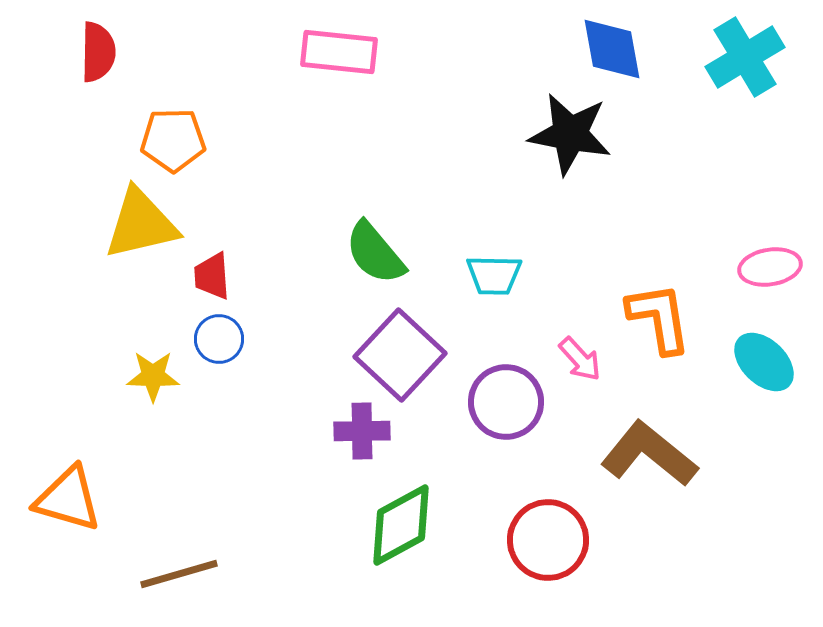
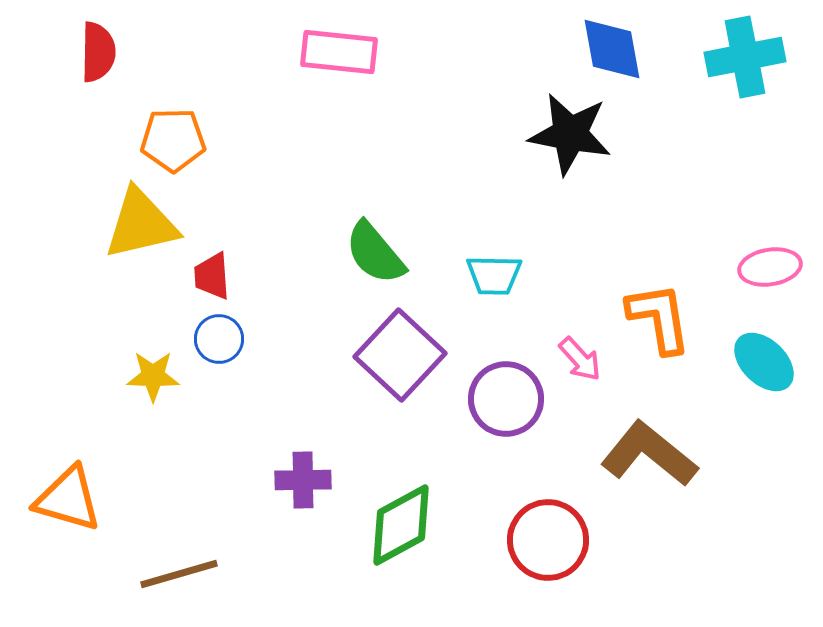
cyan cross: rotated 20 degrees clockwise
purple circle: moved 3 px up
purple cross: moved 59 px left, 49 px down
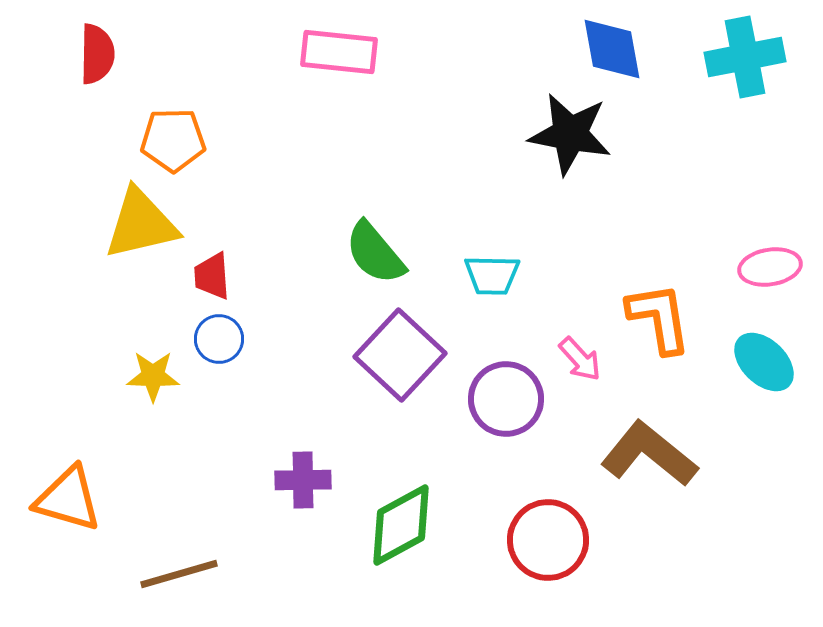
red semicircle: moved 1 px left, 2 px down
cyan trapezoid: moved 2 px left
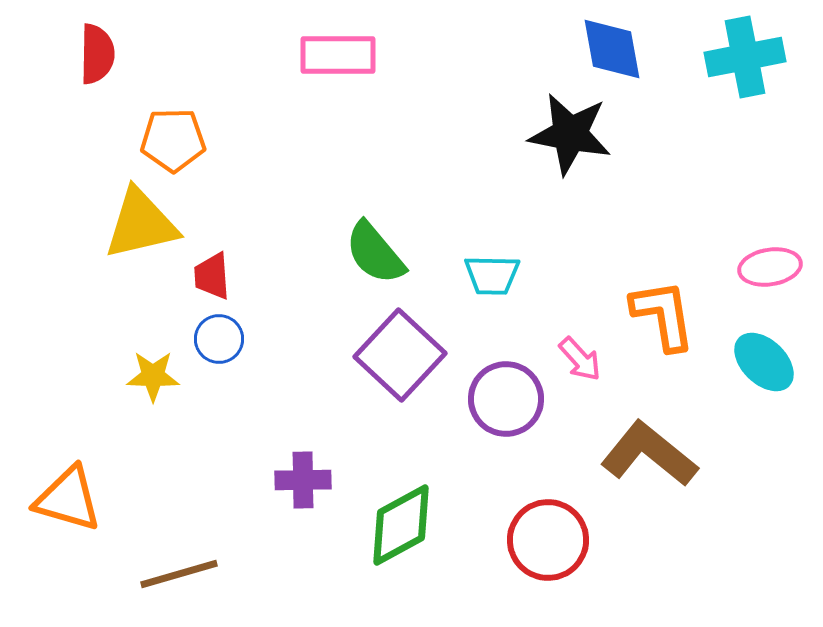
pink rectangle: moved 1 px left, 3 px down; rotated 6 degrees counterclockwise
orange L-shape: moved 4 px right, 3 px up
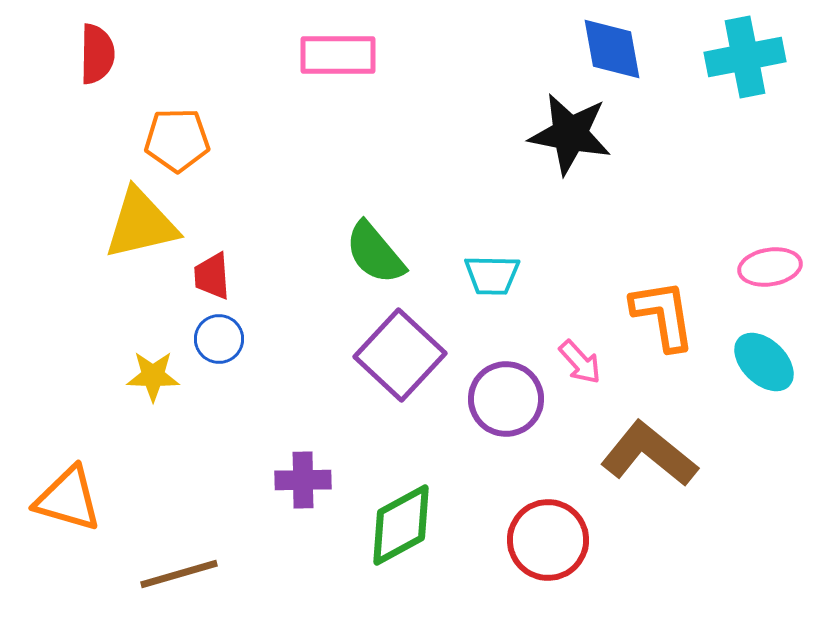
orange pentagon: moved 4 px right
pink arrow: moved 3 px down
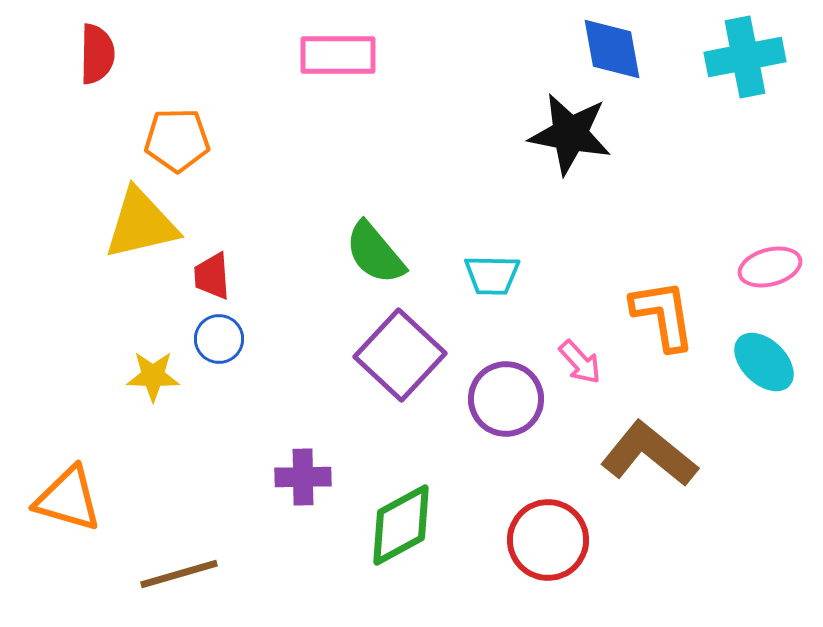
pink ellipse: rotated 6 degrees counterclockwise
purple cross: moved 3 px up
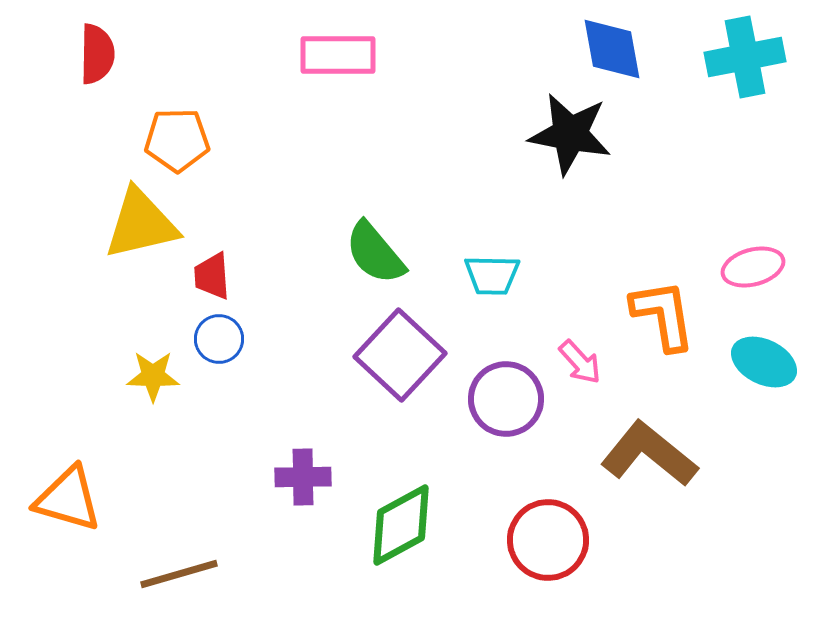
pink ellipse: moved 17 px left
cyan ellipse: rotated 18 degrees counterclockwise
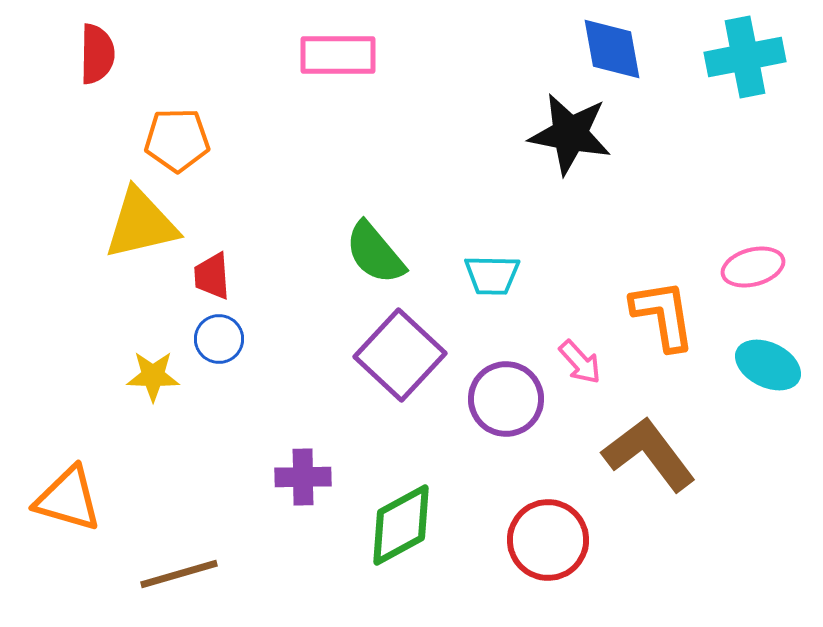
cyan ellipse: moved 4 px right, 3 px down
brown L-shape: rotated 14 degrees clockwise
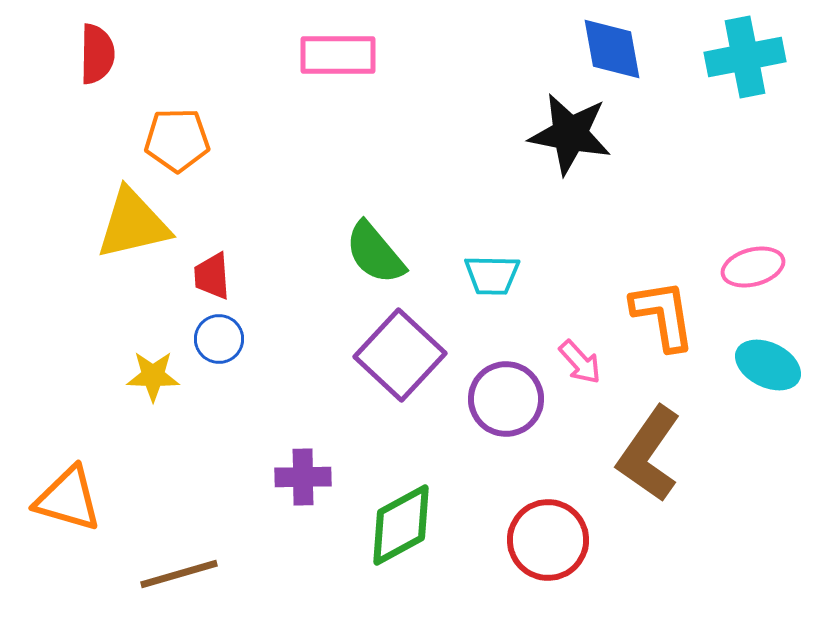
yellow triangle: moved 8 px left
brown L-shape: rotated 108 degrees counterclockwise
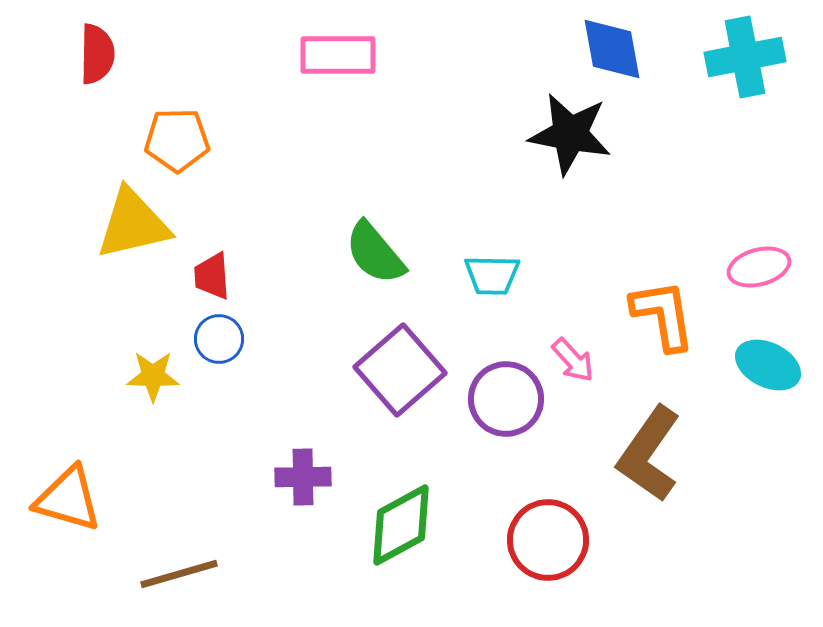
pink ellipse: moved 6 px right
purple square: moved 15 px down; rotated 6 degrees clockwise
pink arrow: moved 7 px left, 2 px up
